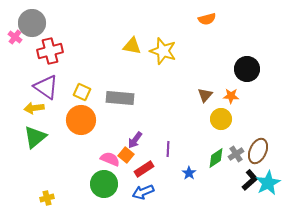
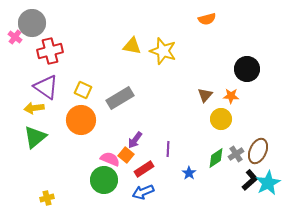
yellow square: moved 1 px right, 2 px up
gray rectangle: rotated 36 degrees counterclockwise
green circle: moved 4 px up
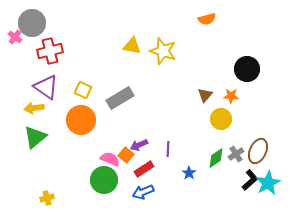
purple arrow: moved 4 px right, 5 px down; rotated 30 degrees clockwise
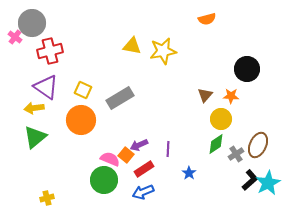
yellow star: rotated 28 degrees counterclockwise
brown ellipse: moved 6 px up
green diamond: moved 14 px up
